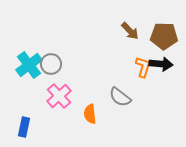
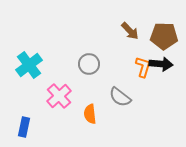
gray circle: moved 38 px right
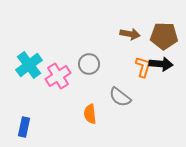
brown arrow: moved 3 px down; rotated 36 degrees counterclockwise
pink cross: moved 1 px left, 20 px up; rotated 10 degrees clockwise
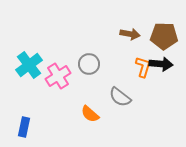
orange semicircle: rotated 42 degrees counterclockwise
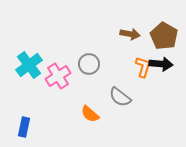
brown pentagon: rotated 28 degrees clockwise
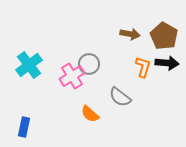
black arrow: moved 6 px right, 1 px up
pink cross: moved 14 px right
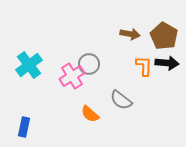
orange L-shape: moved 1 px right, 1 px up; rotated 15 degrees counterclockwise
gray semicircle: moved 1 px right, 3 px down
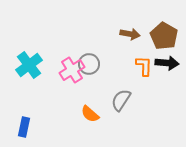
pink cross: moved 6 px up
gray semicircle: rotated 85 degrees clockwise
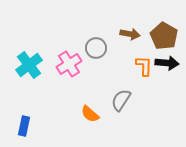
gray circle: moved 7 px right, 16 px up
pink cross: moved 3 px left, 6 px up
blue rectangle: moved 1 px up
